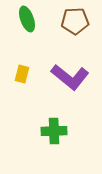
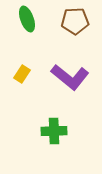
yellow rectangle: rotated 18 degrees clockwise
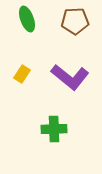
green cross: moved 2 px up
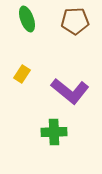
purple L-shape: moved 14 px down
green cross: moved 3 px down
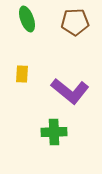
brown pentagon: moved 1 px down
yellow rectangle: rotated 30 degrees counterclockwise
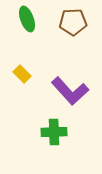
brown pentagon: moved 2 px left
yellow rectangle: rotated 48 degrees counterclockwise
purple L-shape: rotated 9 degrees clockwise
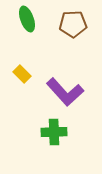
brown pentagon: moved 2 px down
purple L-shape: moved 5 px left, 1 px down
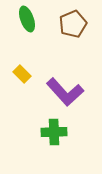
brown pentagon: rotated 20 degrees counterclockwise
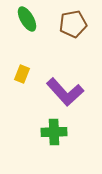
green ellipse: rotated 10 degrees counterclockwise
brown pentagon: rotated 12 degrees clockwise
yellow rectangle: rotated 66 degrees clockwise
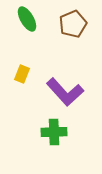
brown pentagon: rotated 12 degrees counterclockwise
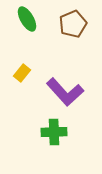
yellow rectangle: moved 1 px up; rotated 18 degrees clockwise
